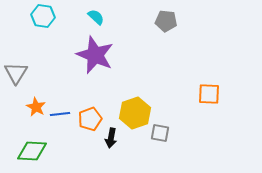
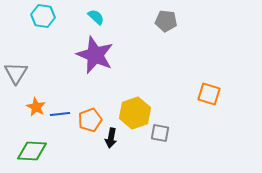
orange square: rotated 15 degrees clockwise
orange pentagon: moved 1 px down
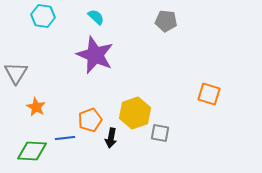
blue line: moved 5 px right, 24 px down
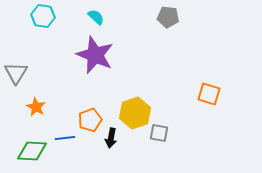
gray pentagon: moved 2 px right, 4 px up
gray square: moved 1 px left
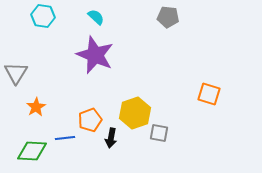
orange star: rotated 12 degrees clockwise
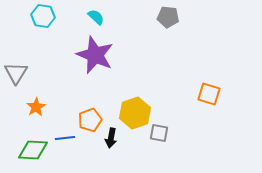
green diamond: moved 1 px right, 1 px up
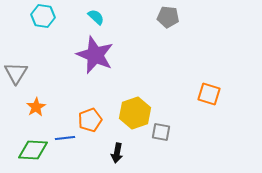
gray square: moved 2 px right, 1 px up
black arrow: moved 6 px right, 15 px down
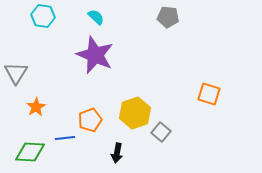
gray square: rotated 30 degrees clockwise
green diamond: moved 3 px left, 2 px down
